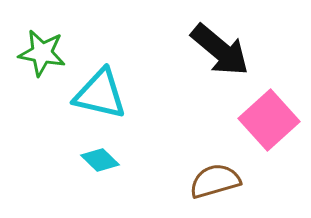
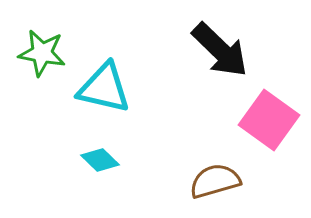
black arrow: rotated 4 degrees clockwise
cyan triangle: moved 4 px right, 6 px up
pink square: rotated 12 degrees counterclockwise
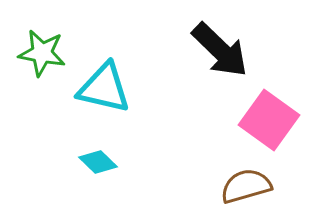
cyan diamond: moved 2 px left, 2 px down
brown semicircle: moved 31 px right, 5 px down
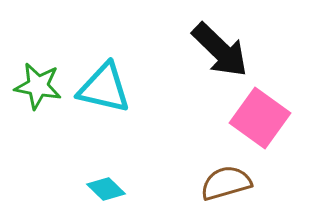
green star: moved 4 px left, 33 px down
pink square: moved 9 px left, 2 px up
cyan diamond: moved 8 px right, 27 px down
brown semicircle: moved 20 px left, 3 px up
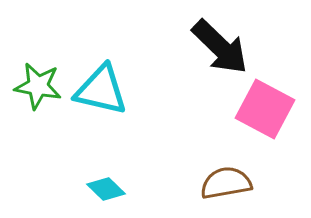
black arrow: moved 3 px up
cyan triangle: moved 3 px left, 2 px down
pink square: moved 5 px right, 9 px up; rotated 8 degrees counterclockwise
brown semicircle: rotated 6 degrees clockwise
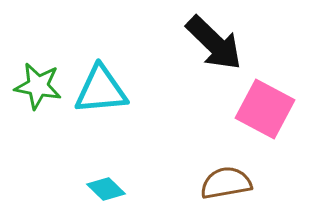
black arrow: moved 6 px left, 4 px up
cyan triangle: rotated 18 degrees counterclockwise
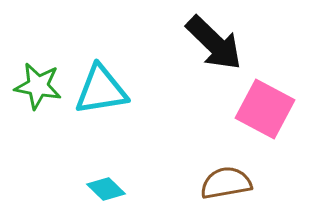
cyan triangle: rotated 4 degrees counterclockwise
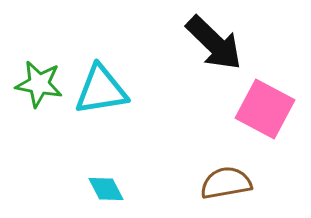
green star: moved 1 px right, 2 px up
cyan diamond: rotated 18 degrees clockwise
